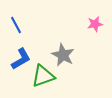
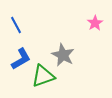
pink star: moved 1 px up; rotated 21 degrees counterclockwise
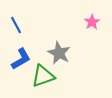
pink star: moved 3 px left, 1 px up
gray star: moved 4 px left, 2 px up
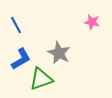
pink star: rotated 28 degrees counterclockwise
green triangle: moved 2 px left, 3 px down
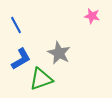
pink star: moved 6 px up
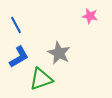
pink star: moved 2 px left
blue L-shape: moved 2 px left, 2 px up
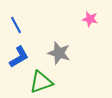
pink star: moved 3 px down
gray star: rotated 10 degrees counterclockwise
green triangle: moved 3 px down
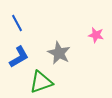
pink star: moved 6 px right, 16 px down
blue line: moved 1 px right, 2 px up
gray star: rotated 10 degrees clockwise
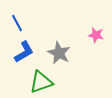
blue L-shape: moved 5 px right, 5 px up
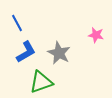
blue L-shape: moved 2 px right
